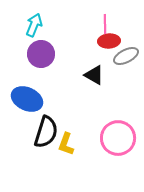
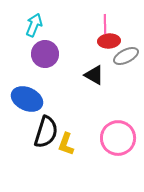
purple circle: moved 4 px right
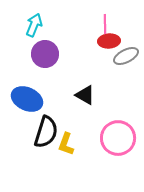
black triangle: moved 9 px left, 20 px down
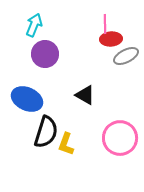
red ellipse: moved 2 px right, 2 px up
pink circle: moved 2 px right
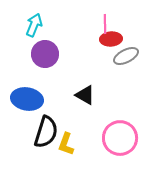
blue ellipse: rotated 16 degrees counterclockwise
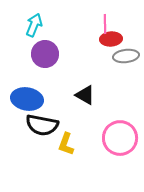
gray ellipse: rotated 20 degrees clockwise
black semicircle: moved 4 px left, 7 px up; rotated 84 degrees clockwise
